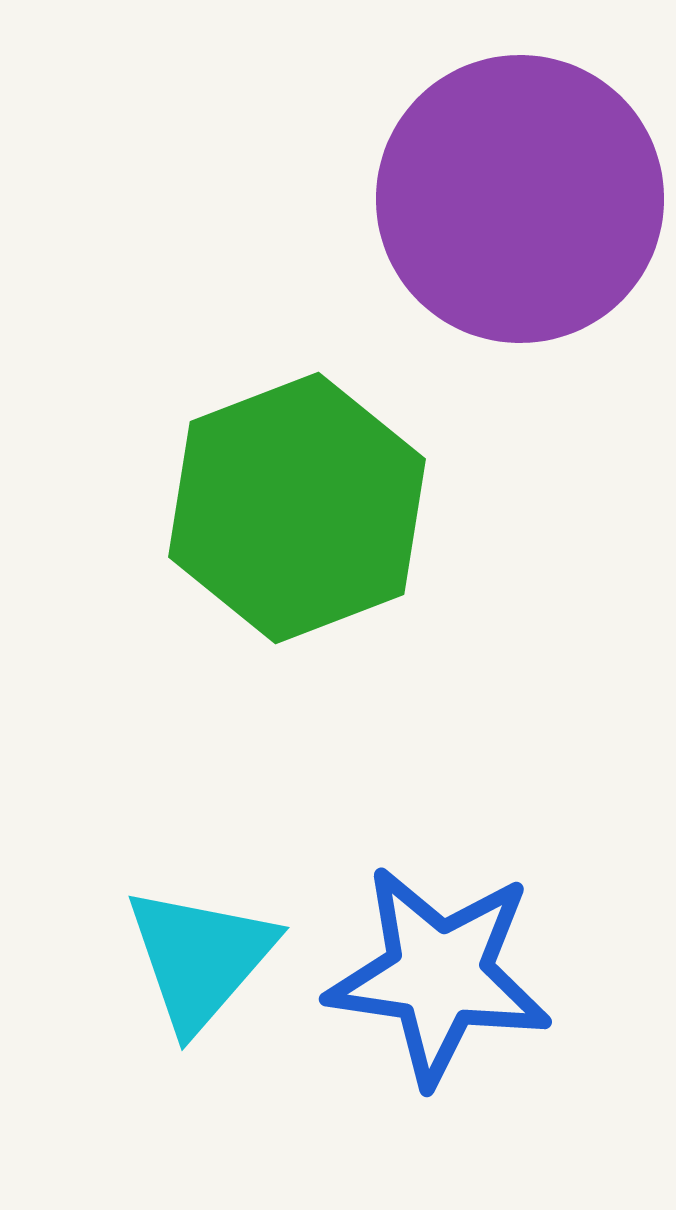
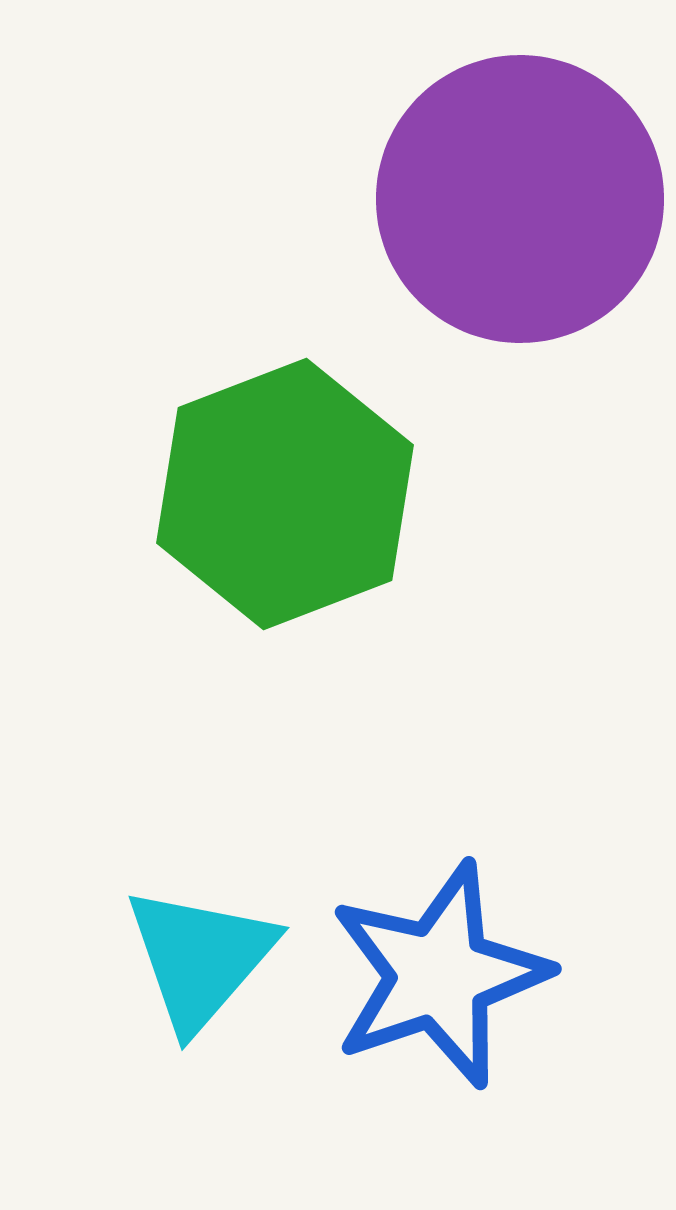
green hexagon: moved 12 px left, 14 px up
blue star: rotated 27 degrees counterclockwise
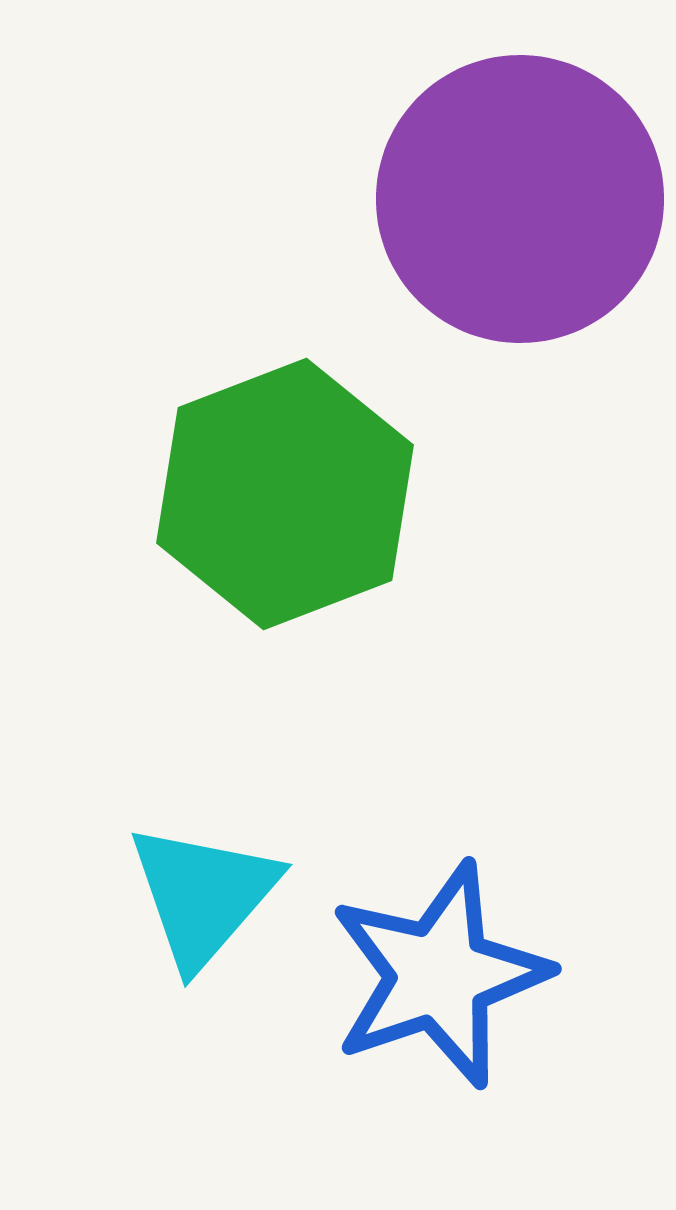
cyan triangle: moved 3 px right, 63 px up
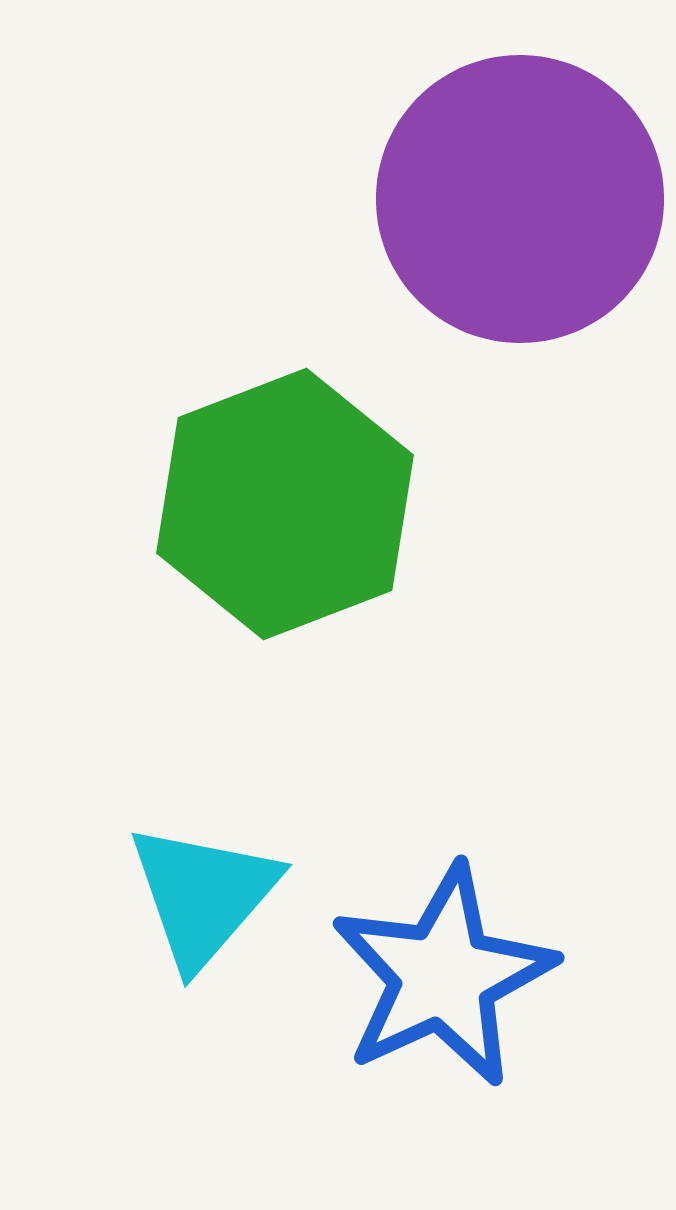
green hexagon: moved 10 px down
blue star: moved 4 px right, 1 px down; rotated 6 degrees counterclockwise
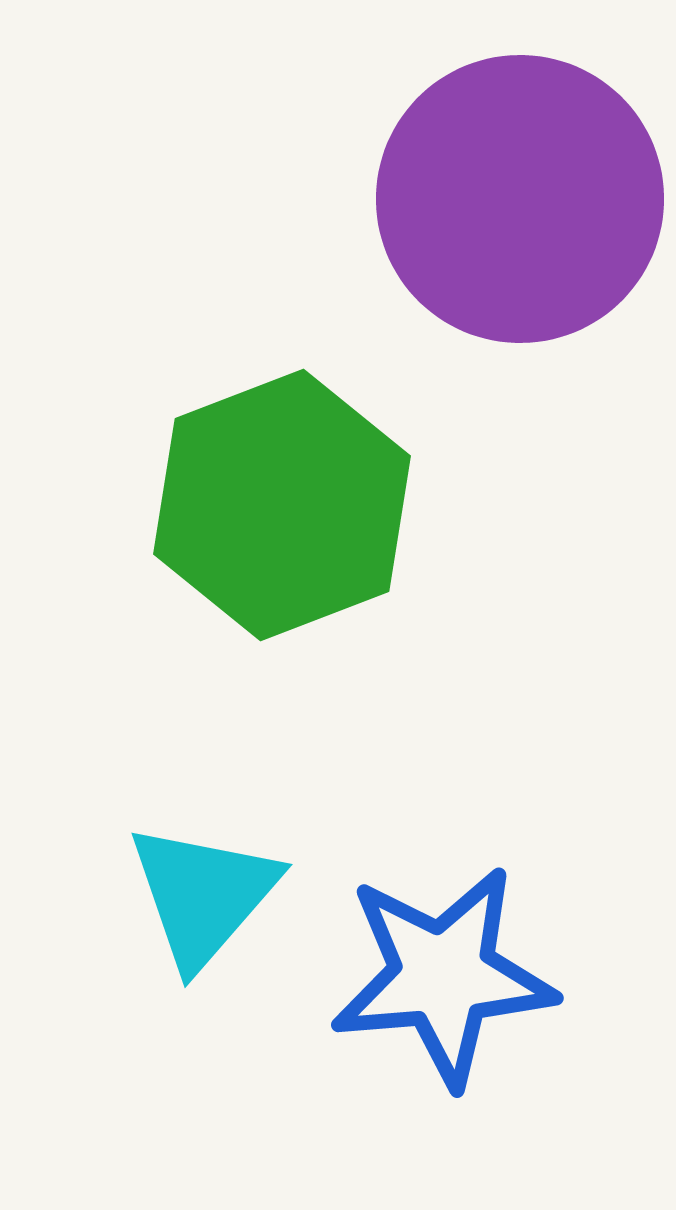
green hexagon: moved 3 px left, 1 px down
blue star: rotated 20 degrees clockwise
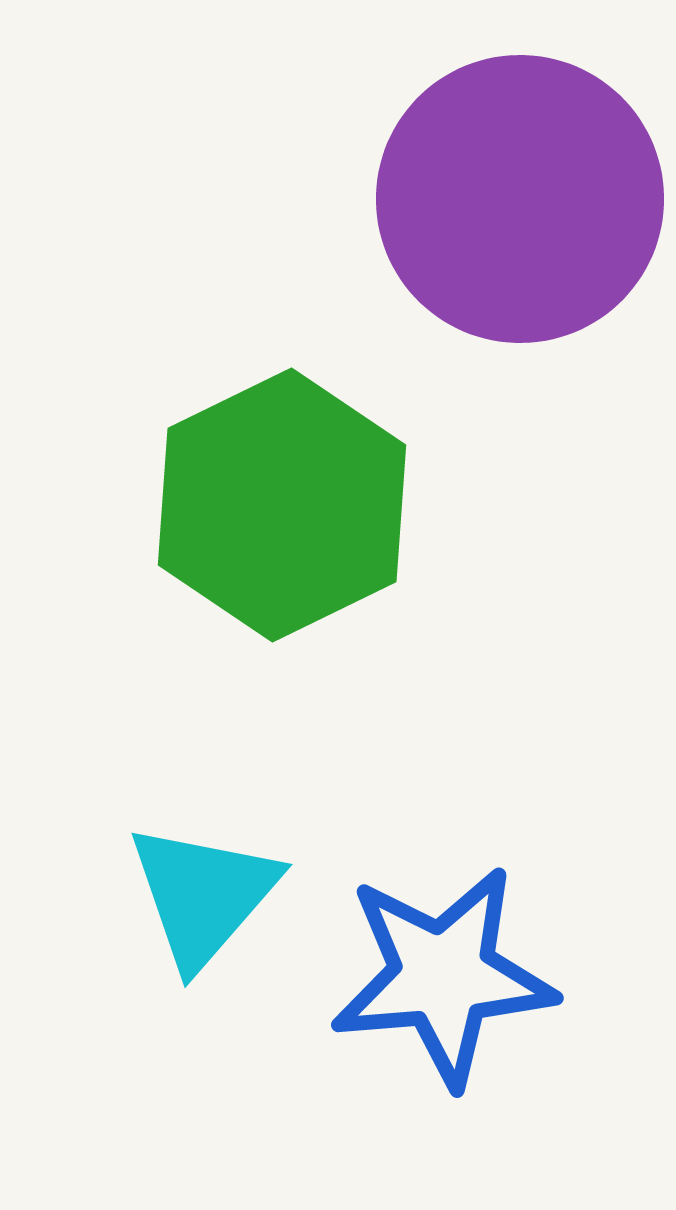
green hexagon: rotated 5 degrees counterclockwise
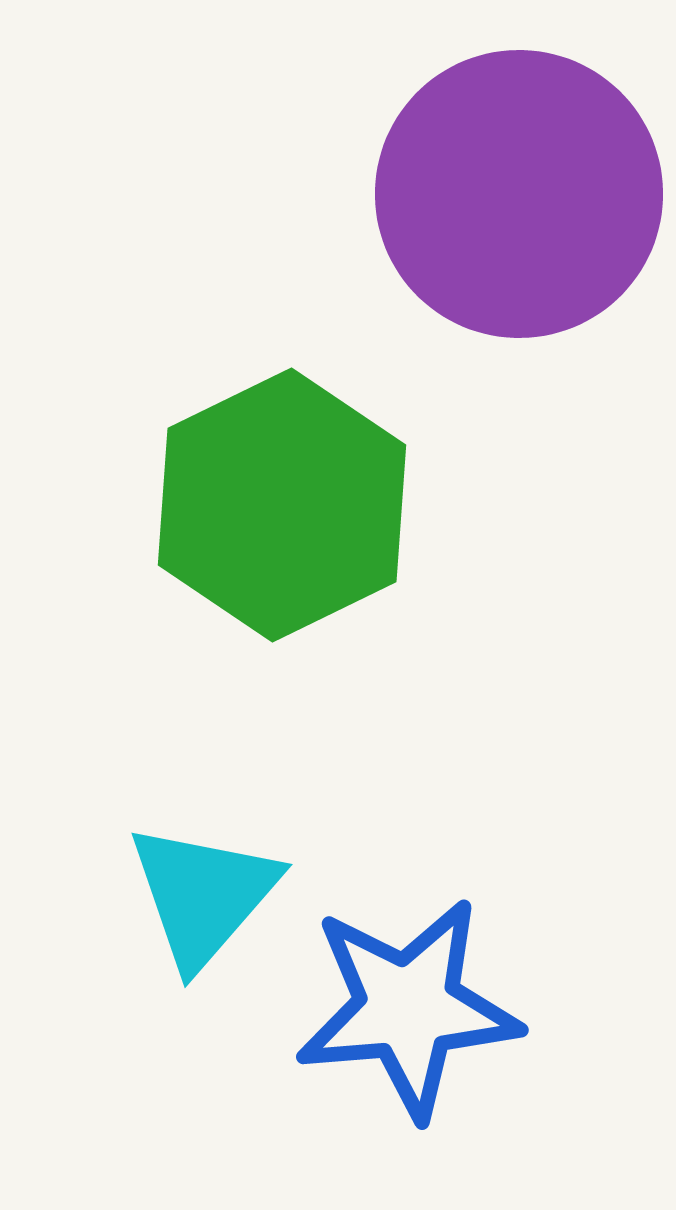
purple circle: moved 1 px left, 5 px up
blue star: moved 35 px left, 32 px down
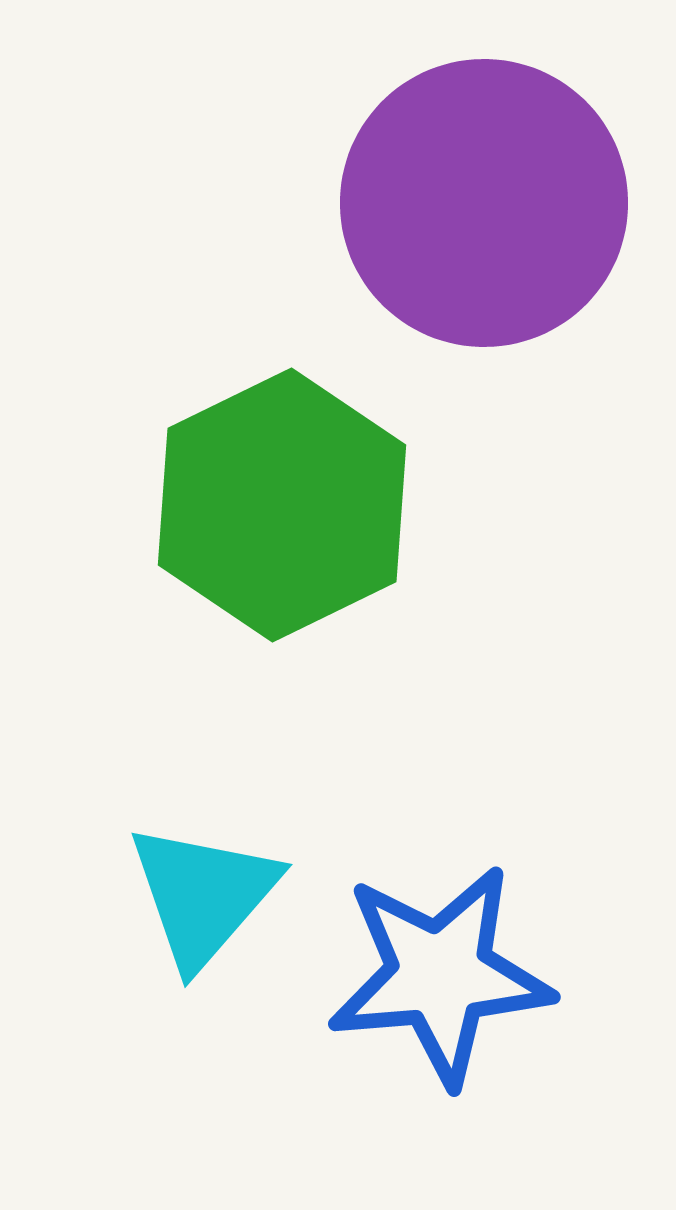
purple circle: moved 35 px left, 9 px down
blue star: moved 32 px right, 33 px up
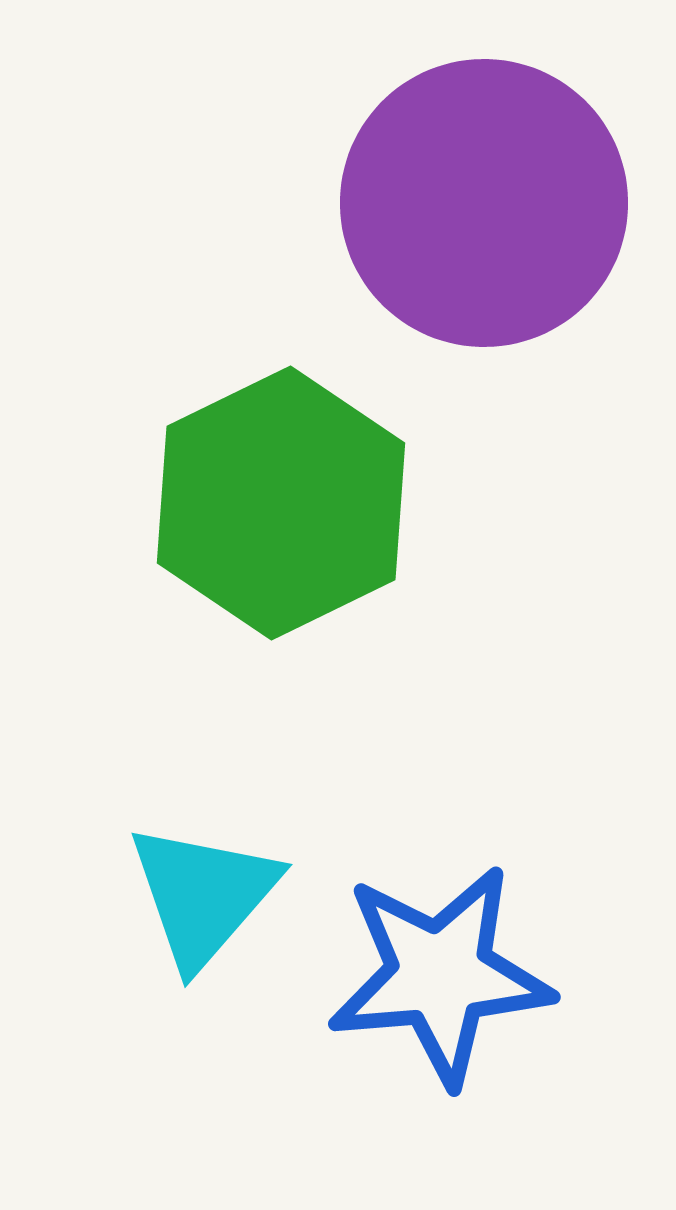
green hexagon: moved 1 px left, 2 px up
